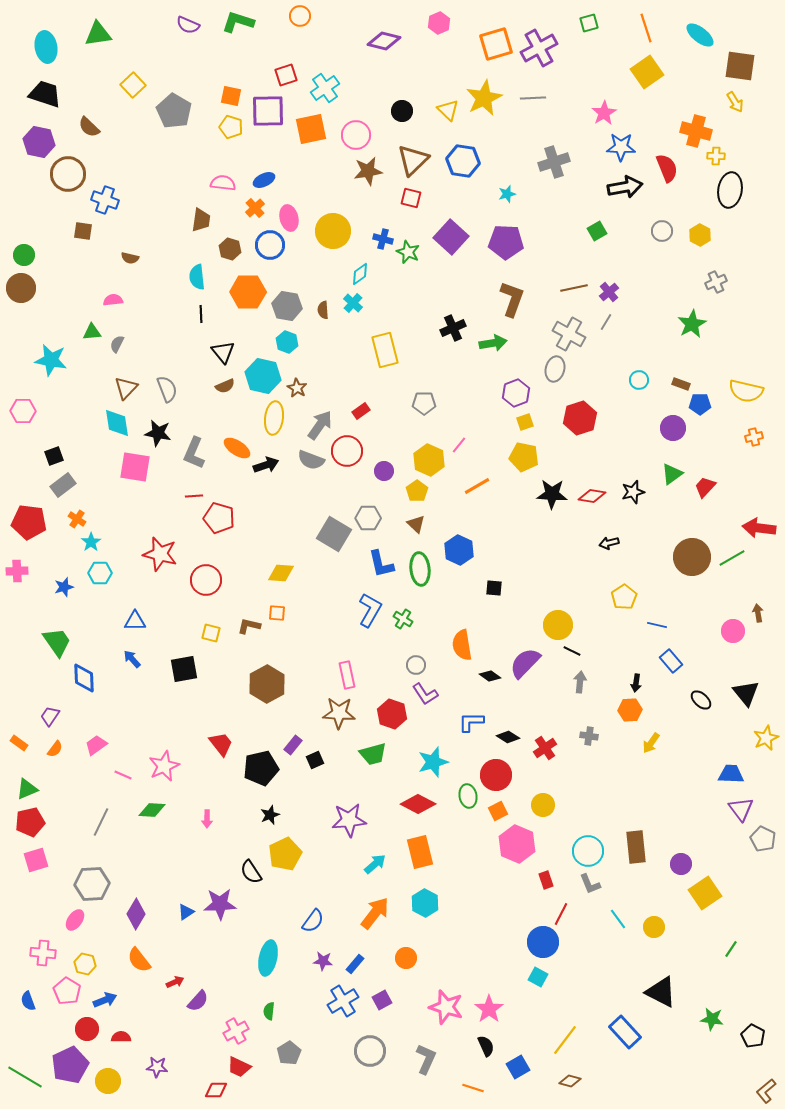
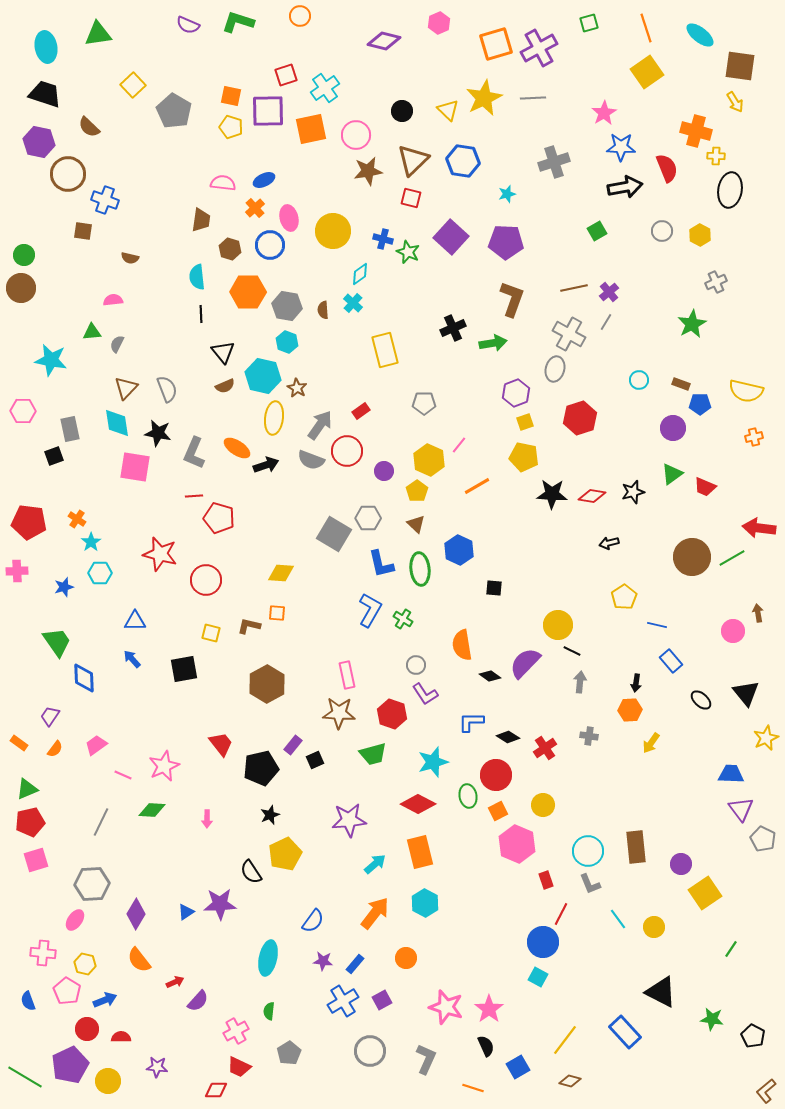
gray rectangle at (63, 485): moved 7 px right, 56 px up; rotated 65 degrees counterclockwise
red trapezoid at (705, 487): rotated 110 degrees counterclockwise
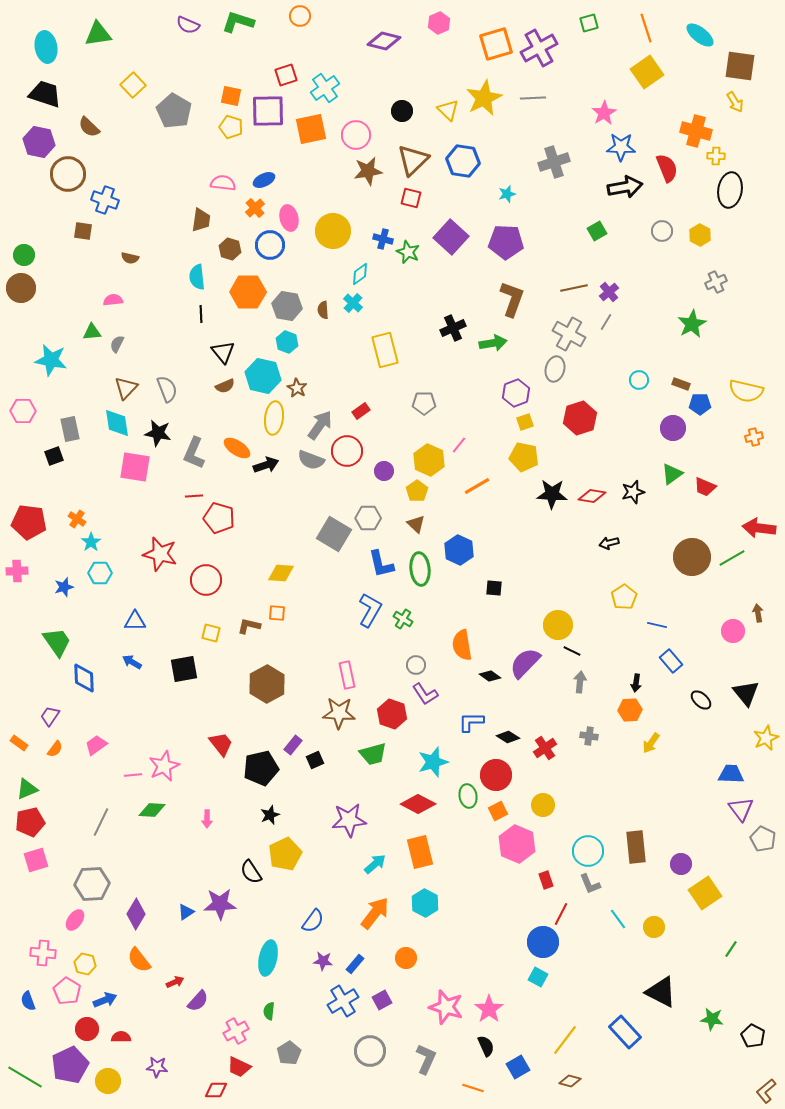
blue arrow at (132, 659): moved 3 px down; rotated 18 degrees counterclockwise
pink line at (123, 775): moved 10 px right; rotated 30 degrees counterclockwise
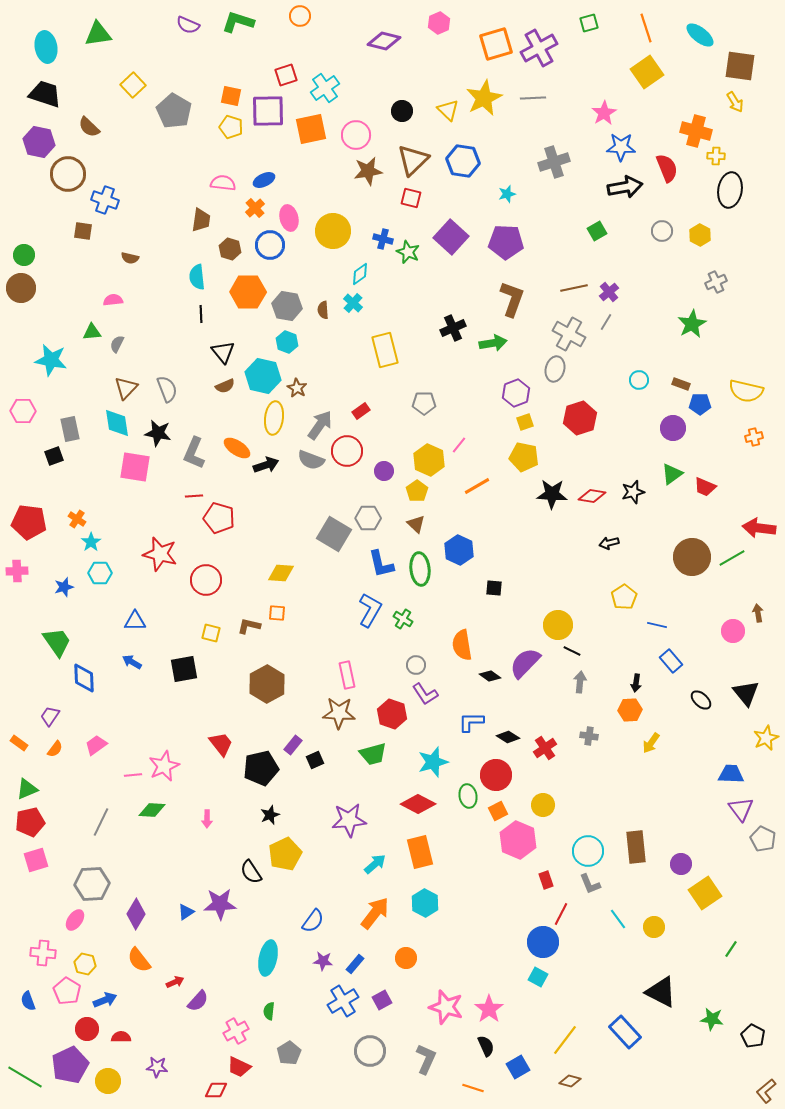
pink hexagon at (517, 844): moved 1 px right, 4 px up
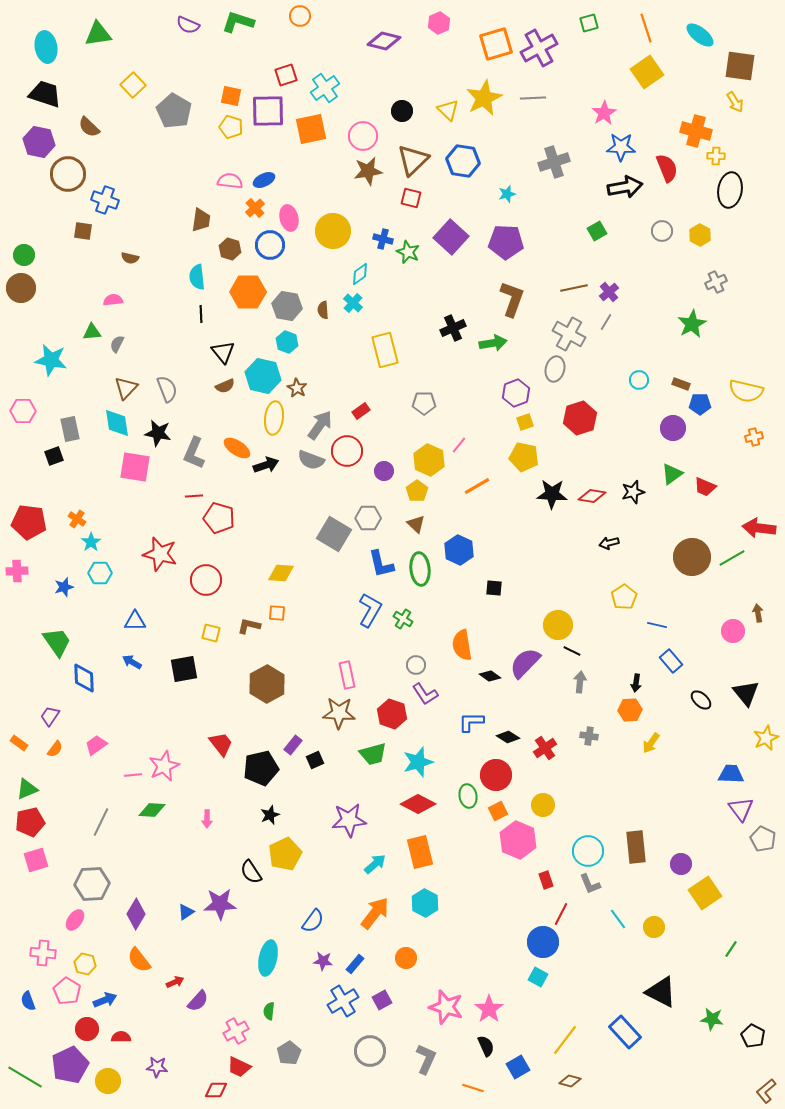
pink circle at (356, 135): moved 7 px right, 1 px down
pink semicircle at (223, 183): moved 7 px right, 2 px up
cyan star at (433, 762): moved 15 px left
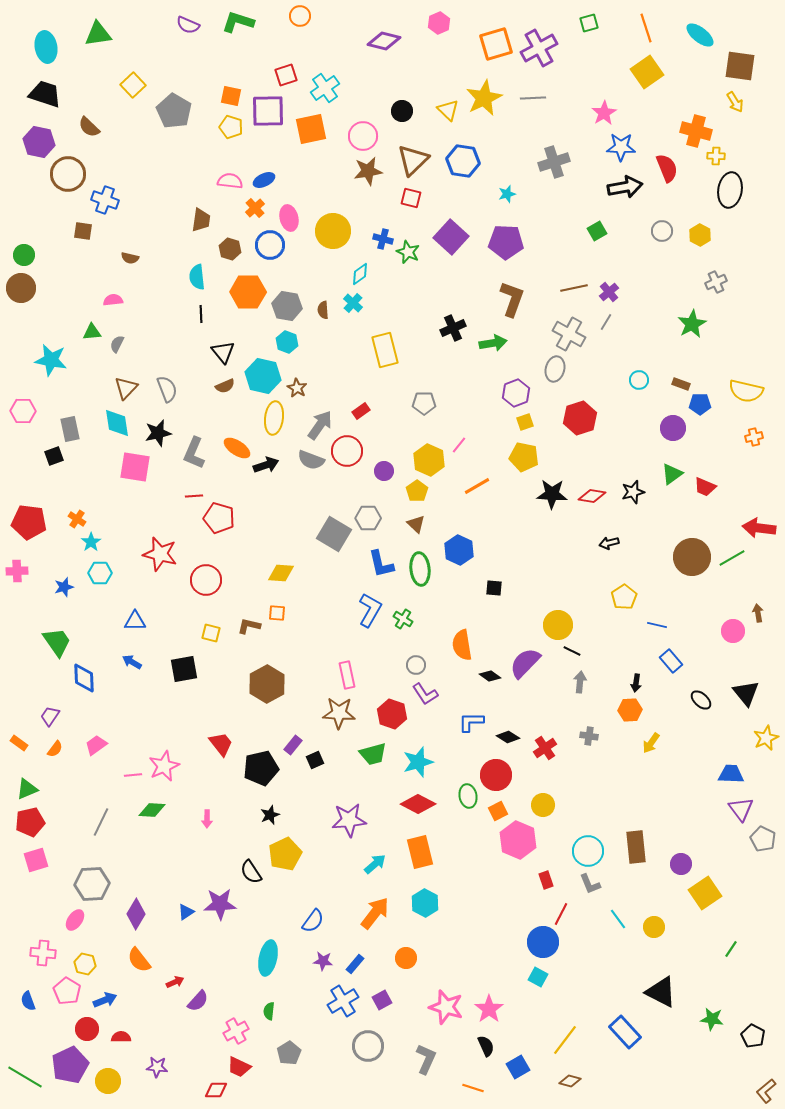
black star at (158, 433): rotated 24 degrees counterclockwise
gray circle at (370, 1051): moved 2 px left, 5 px up
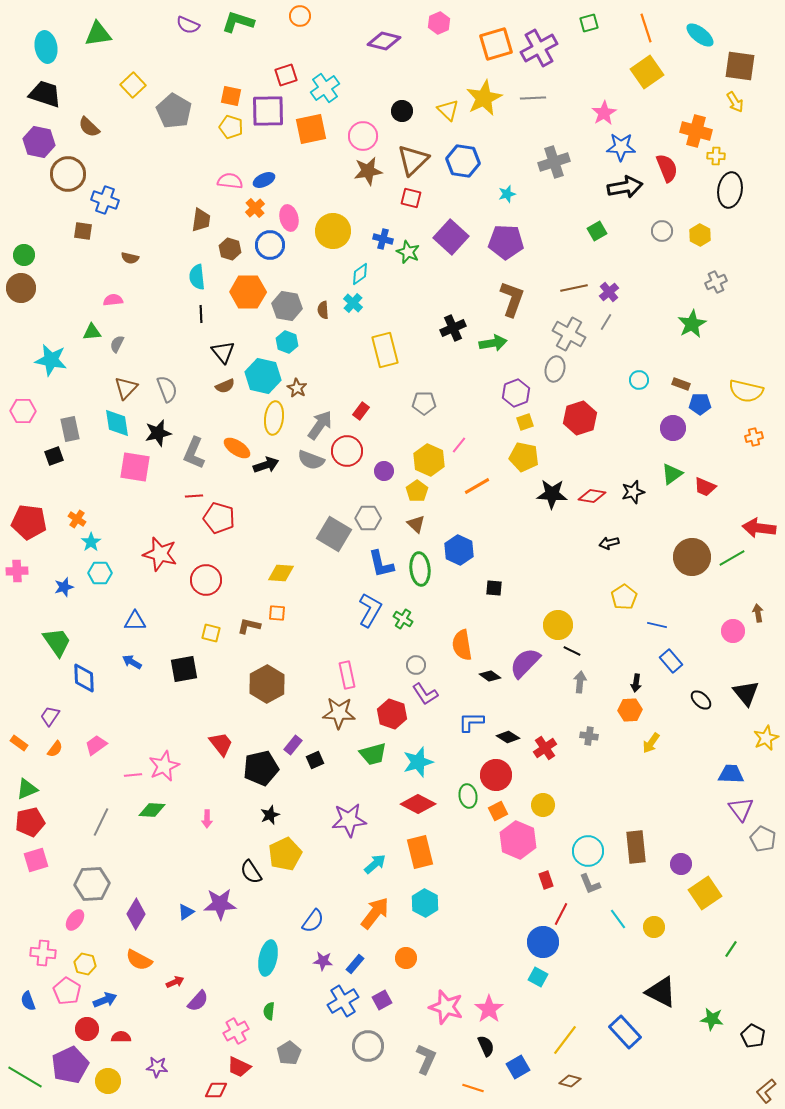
red rectangle at (361, 411): rotated 18 degrees counterclockwise
orange semicircle at (139, 960): rotated 24 degrees counterclockwise
